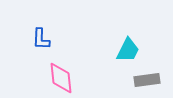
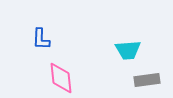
cyan trapezoid: rotated 60 degrees clockwise
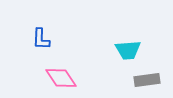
pink diamond: rotated 28 degrees counterclockwise
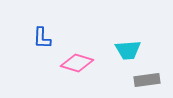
blue L-shape: moved 1 px right, 1 px up
pink diamond: moved 16 px right, 15 px up; rotated 40 degrees counterclockwise
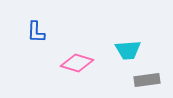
blue L-shape: moved 6 px left, 6 px up
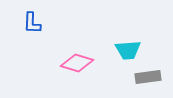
blue L-shape: moved 4 px left, 9 px up
gray rectangle: moved 1 px right, 3 px up
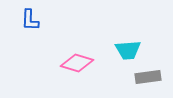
blue L-shape: moved 2 px left, 3 px up
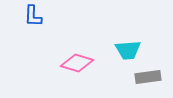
blue L-shape: moved 3 px right, 4 px up
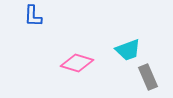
cyan trapezoid: rotated 16 degrees counterclockwise
gray rectangle: rotated 75 degrees clockwise
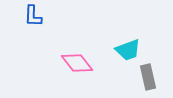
pink diamond: rotated 36 degrees clockwise
gray rectangle: rotated 10 degrees clockwise
